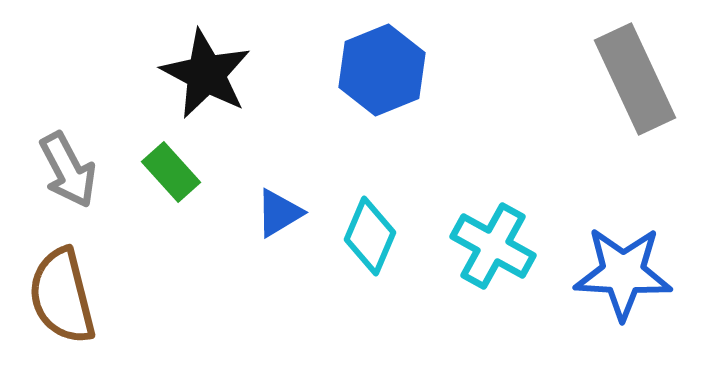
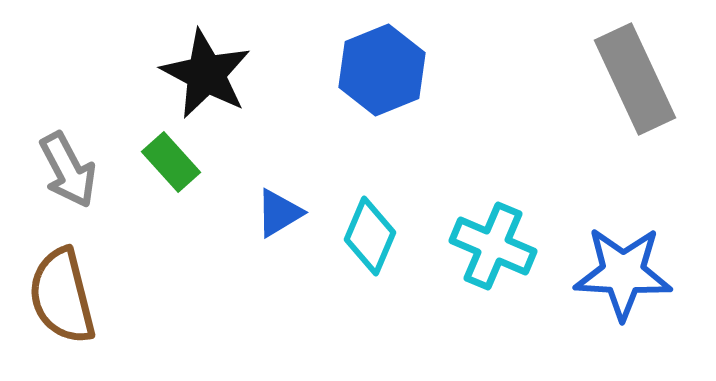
green rectangle: moved 10 px up
cyan cross: rotated 6 degrees counterclockwise
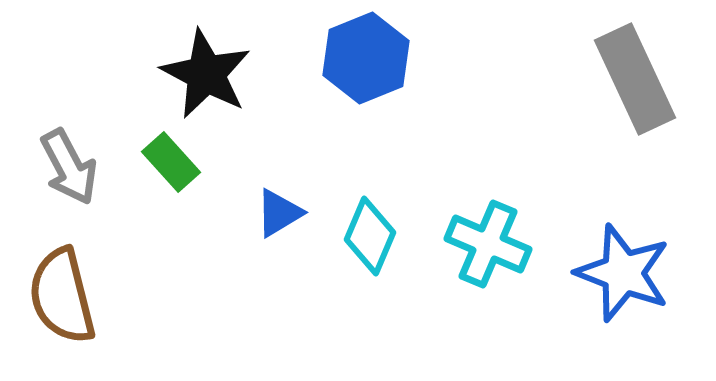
blue hexagon: moved 16 px left, 12 px up
gray arrow: moved 1 px right, 3 px up
cyan cross: moved 5 px left, 2 px up
blue star: rotated 18 degrees clockwise
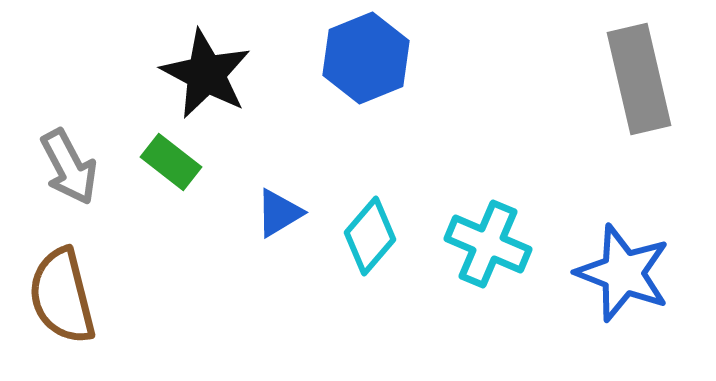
gray rectangle: moved 4 px right; rotated 12 degrees clockwise
green rectangle: rotated 10 degrees counterclockwise
cyan diamond: rotated 18 degrees clockwise
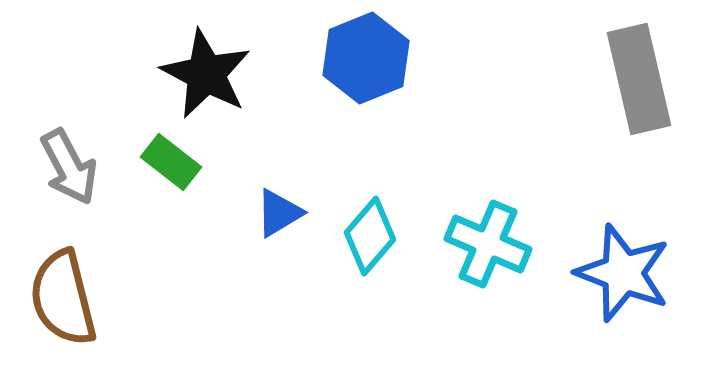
brown semicircle: moved 1 px right, 2 px down
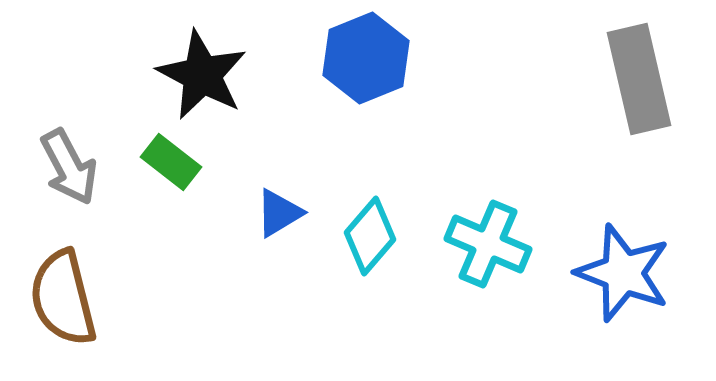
black star: moved 4 px left, 1 px down
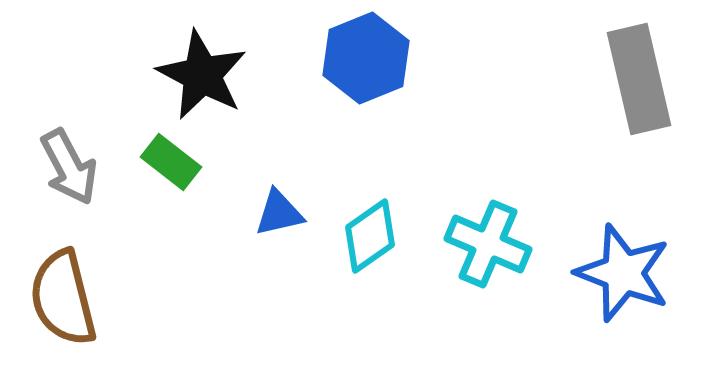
blue triangle: rotated 18 degrees clockwise
cyan diamond: rotated 14 degrees clockwise
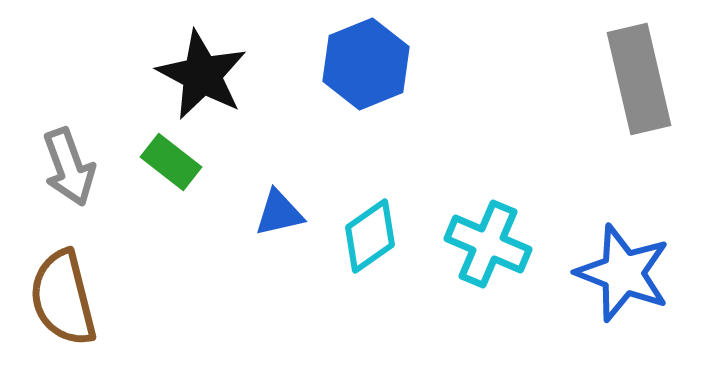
blue hexagon: moved 6 px down
gray arrow: rotated 8 degrees clockwise
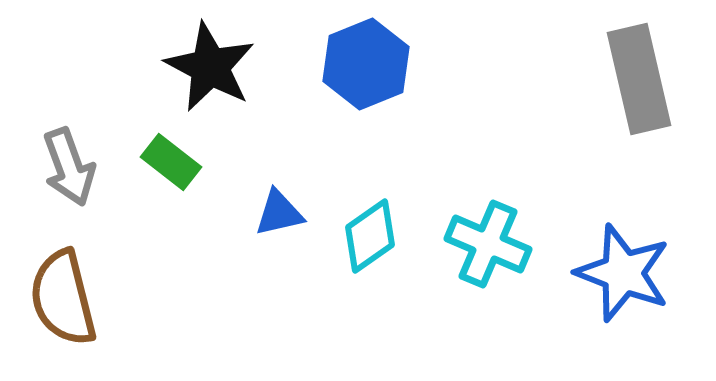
black star: moved 8 px right, 8 px up
